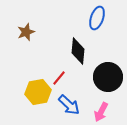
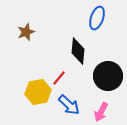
black circle: moved 1 px up
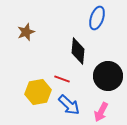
red line: moved 3 px right, 1 px down; rotated 70 degrees clockwise
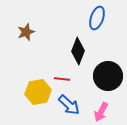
black diamond: rotated 16 degrees clockwise
red line: rotated 14 degrees counterclockwise
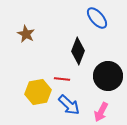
blue ellipse: rotated 60 degrees counterclockwise
brown star: moved 2 px down; rotated 24 degrees counterclockwise
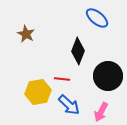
blue ellipse: rotated 10 degrees counterclockwise
